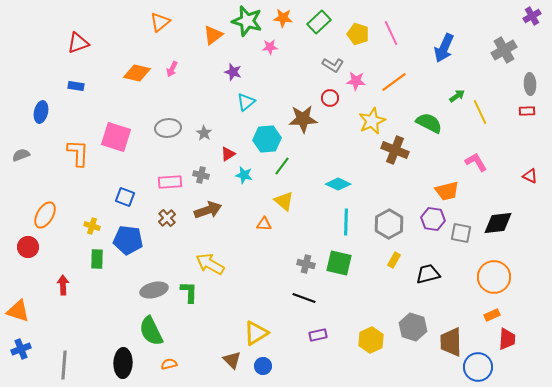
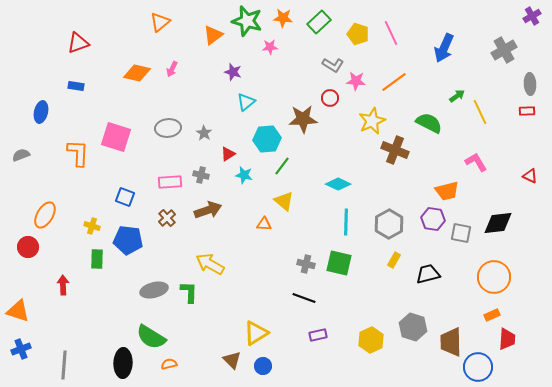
green semicircle at (151, 331): moved 6 px down; rotated 32 degrees counterclockwise
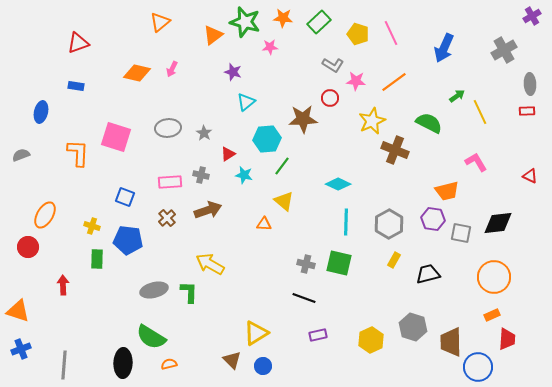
green star at (247, 21): moved 2 px left, 1 px down
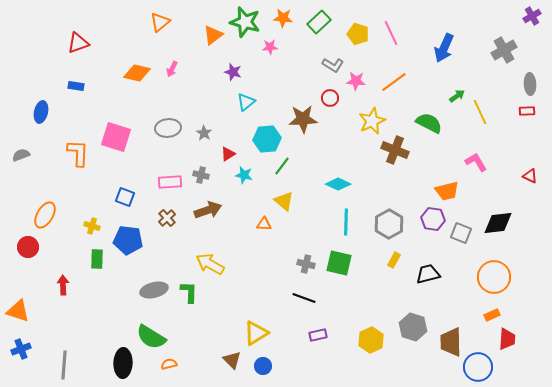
gray square at (461, 233): rotated 10 degrees clockwise
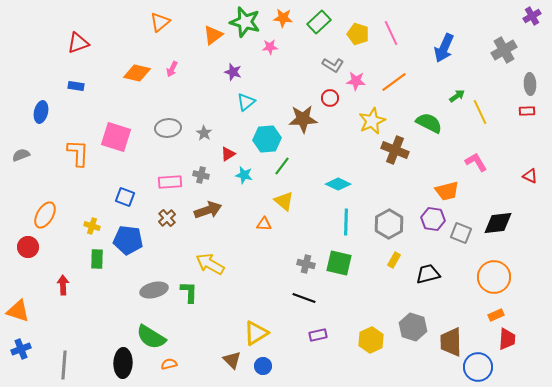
orange rectangle at (492, 315): moved 4 px right
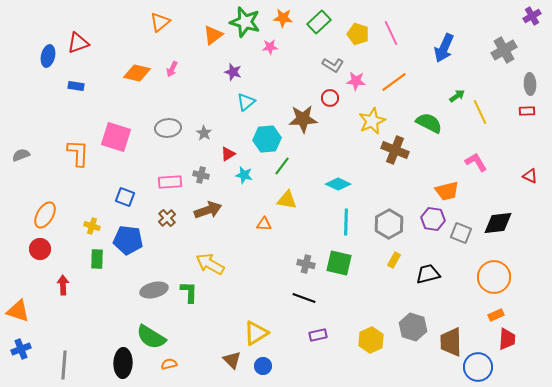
blue ellipse at (41, 112): moved 7 px right, 56 px up
yellow triangle at (284, 201): moved 3 px right, 1 px up; rotated 30 degrees counterclockwise
red circle at (28, 247): moved 12 px right, 2 px down
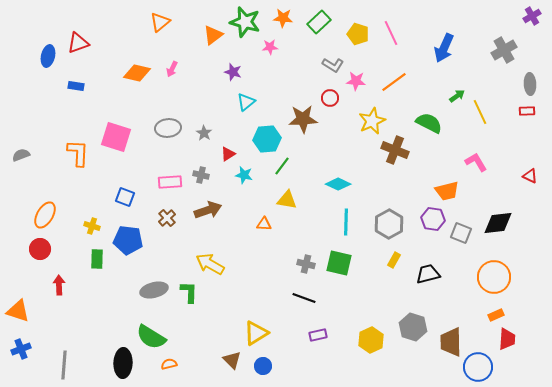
red arrow at (63, 285): moved 4 px left
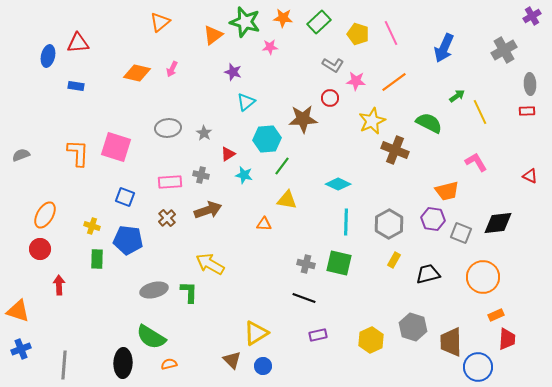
red triangle at (78, 43): rotated 15 degrees clockwise
pink square at (116, 137): moved 10 px down
orange circle at (494, 277): moved 11 px left
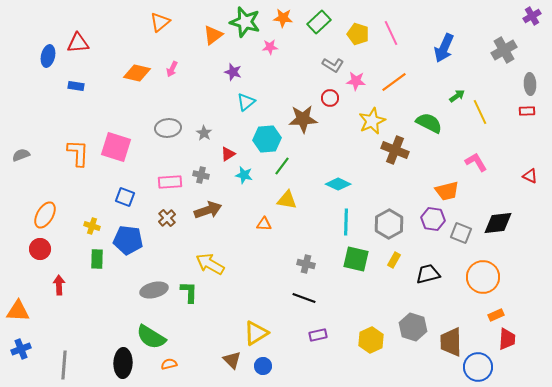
green square at (339, 263): moved 17 px right, 4 px up
orange triangle at (18, 311): rotated 15 degrees counterclockwise
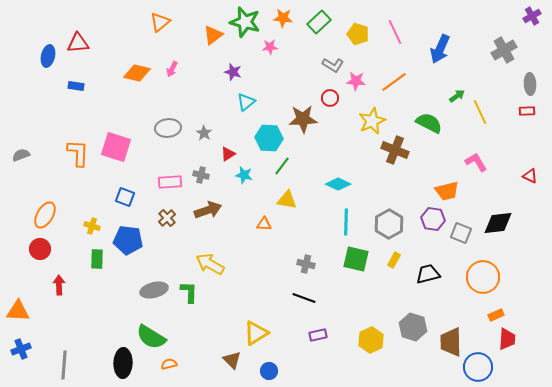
pink line at (391, 33): moved 4 px right, 1 px up
blue arrow at (444, 48): moved 4 px left, 1 px down
cyan hexagon at (267, 139): moved 2 px right, 1 px up; rotated 8 degrees clockwise
blue circle at (263, 366): moved 6 px right, 5 px down
